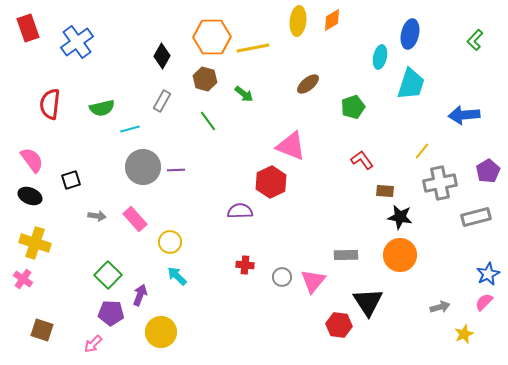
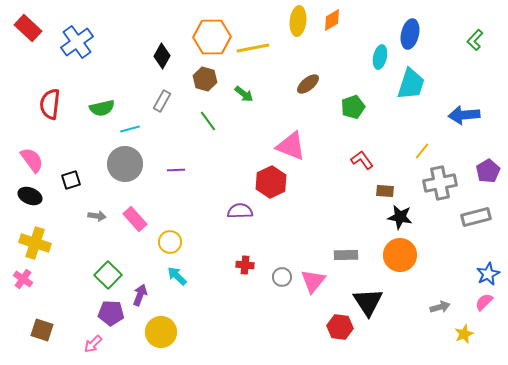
red rectangle at (28, 28): rotated 28 degrees counterclockwise
gray circle at (143, 167): moved 18 px left, 3 px up
red hexagon at (339, 325): moved 1 px right, 2 px down
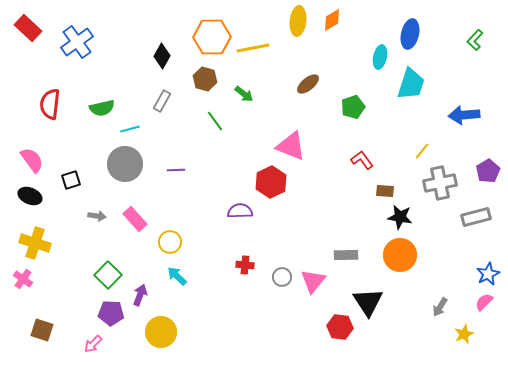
green line at (208, 121): moved 7 px right
gray arrow at (440, 307): rotated 138 degrees clockwise
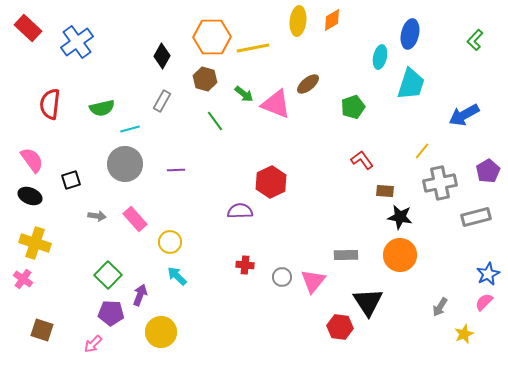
blue arrow at (464, 115): rotated 24 degrees counterclockwise
pink triangle at (291, 146): moved 15 px left, 42 px up
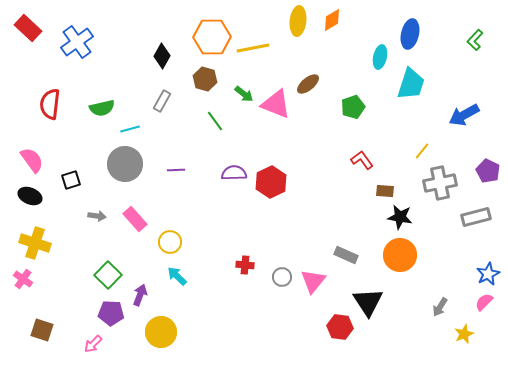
purple pentagon at (488, 171): rotated 15 degrees counterclockwise
purple semicircle at (240, 211): moved 6 px left, 38 px up
gray rectangle at (346, 255): rotated 25 degrees clockwise
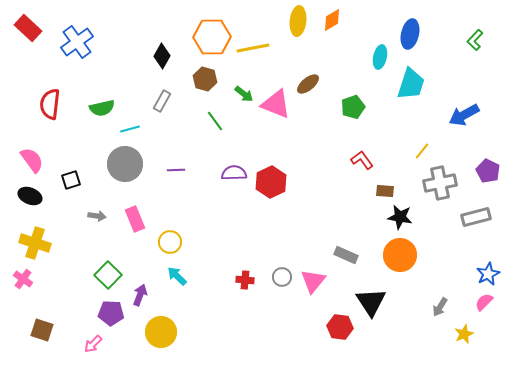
pink rectangle at (135, 219): rotated 20 degrees clockwise
red cross at (245, 265): moved 15 px down
black triangle at (368, 302): moved 3 px right
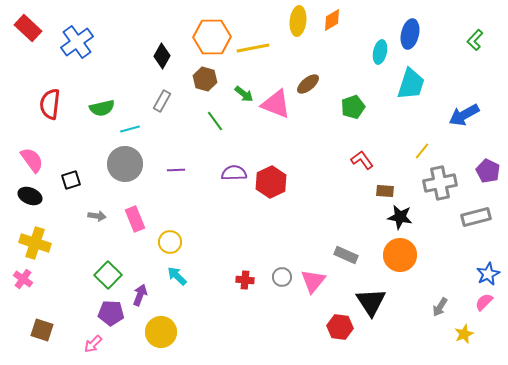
cyan ellipse at (380, 57): moved 5 px up
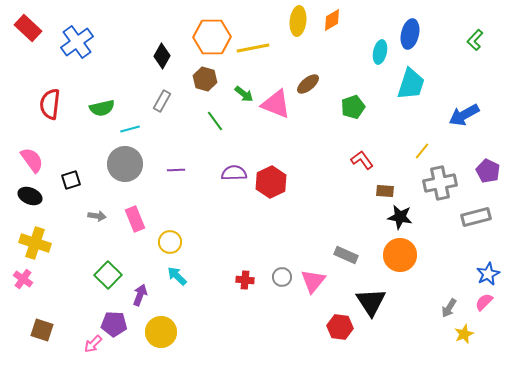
gray arrow at (440, 307): moved 9 px right, 1 px down
purple pentagon at (111, 313): moved 3 px right, 11 px down
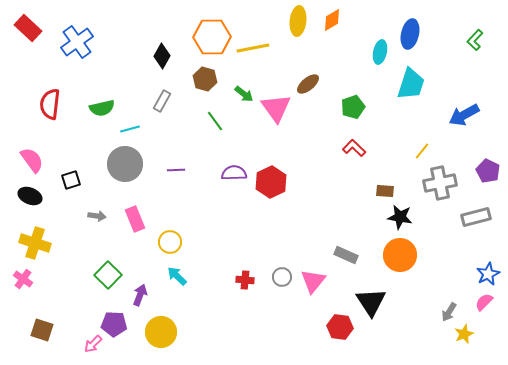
pink triangle at (276, 104): moved 4 px down; rotated 32 degrees clockwise
red L-shape at (362, 160): moved 8 px left, 12 px up; rotated 10 degrees counterclockwise
gray arrow at (449, 308): moved 4 px down
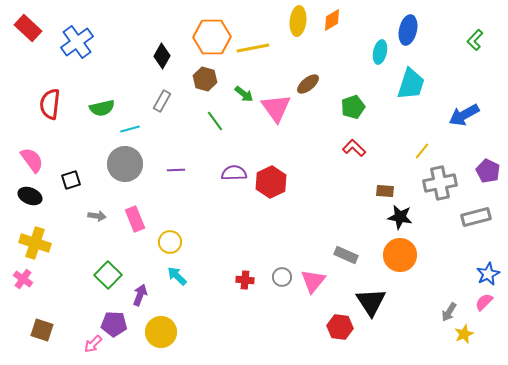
blue ellipse at (410, 34): moved 2 px left, 4 px up
